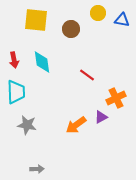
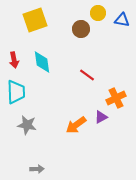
yellow square: moved 1 px left; rotated 25 degrees counterclockwise
brown circle: moved 10 px right
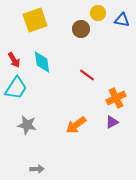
red arrow: rotated 21 degrees counterclockwise
cyan trapezoid: moved 4 px up; rotated 35 degrees clockwise
purple triangle: moved 11 px right, 5 px down
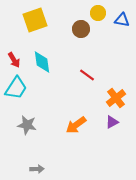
orange cross: rotated 12 degrees counterclockwise
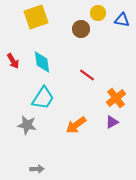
yellow square: moved 1 px right, 3 px up
red arrow: moved 1 px left, 1 px down
cyan trapezoid: moved 27 px right, 10 px down
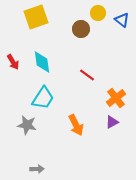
blue triangle: rotated 28 degrees clockwise
red arrow: moved 1 px down
orange arrow: rotated 80 degrees counterclockwise
